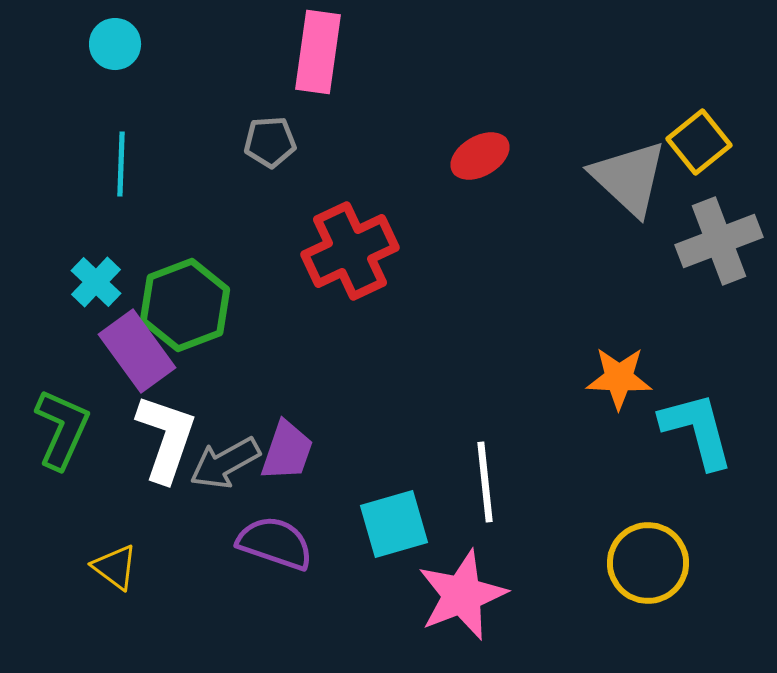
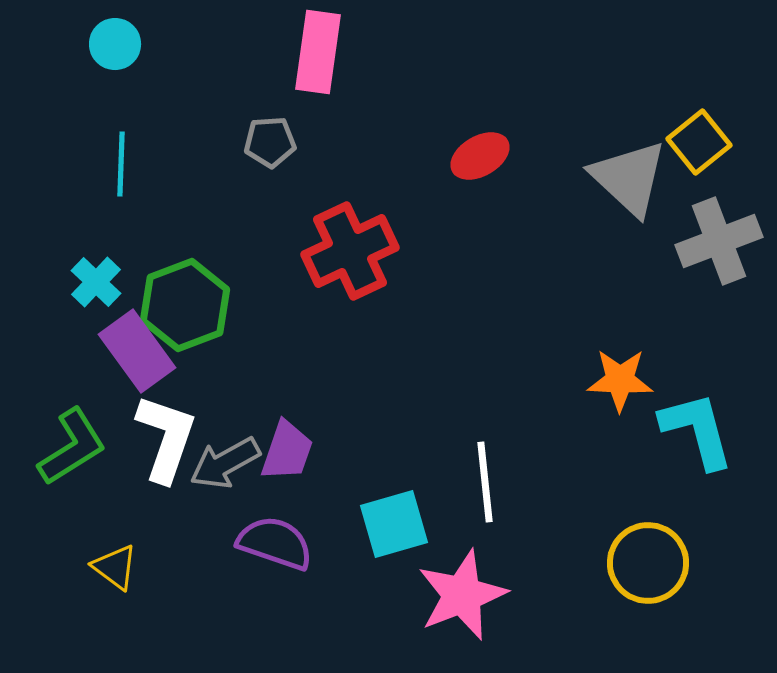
orange star: moved 1 px right, 2 px down
green L-shape: moved 10 px right, 18 px down; rotated 34 degrees clockwise
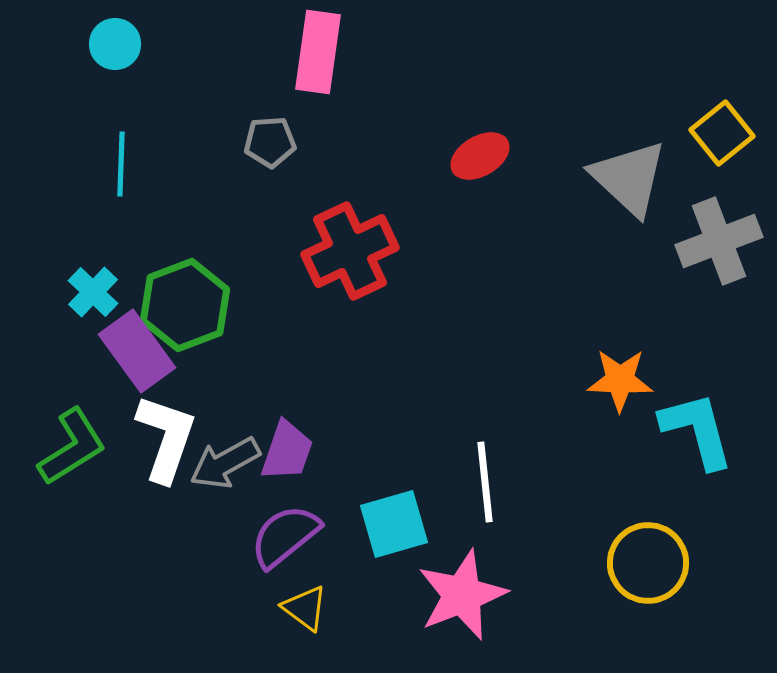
yellow square: moved 23 px right, 9 px up
cyan cross: moved 3 px left, 10 px down
purple semicircle: moved 10 px right, 7 px up; rotated 58 degrees counterclockwise
yellow triangle: moved 190 px right, 41 px down
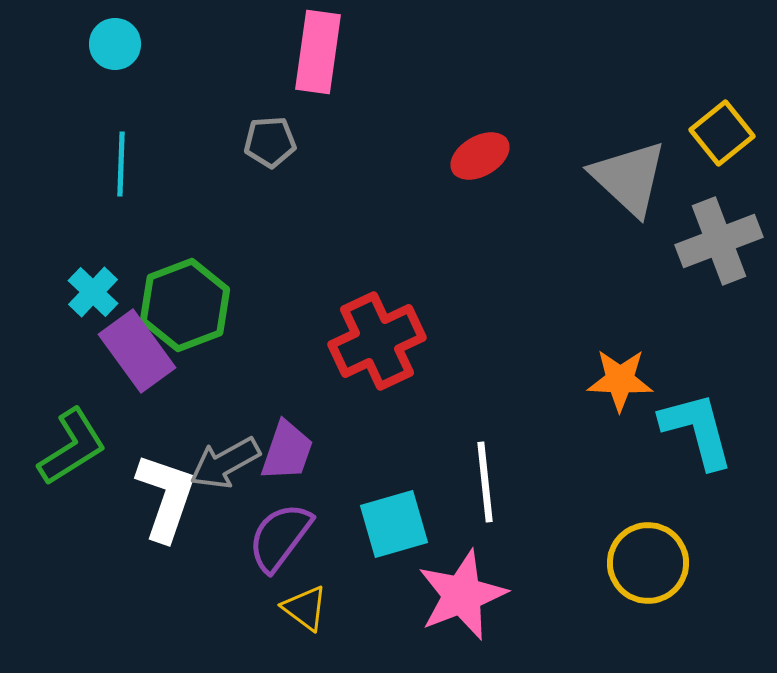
red cross: moved 27 px right, 90 px down
white L-shape: moved 59 px down
purple semicircle: moved 5 px left, 1 px down; rotated 14 degrees counterclockwise
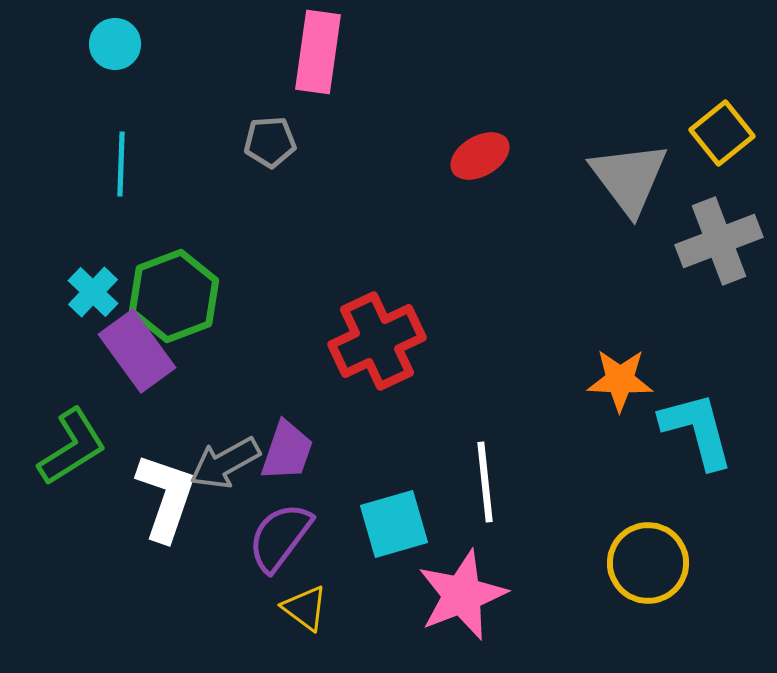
gray triangle: rotated 10 degrees clockwise
green hexagon: moved 11 px left, 9 px up
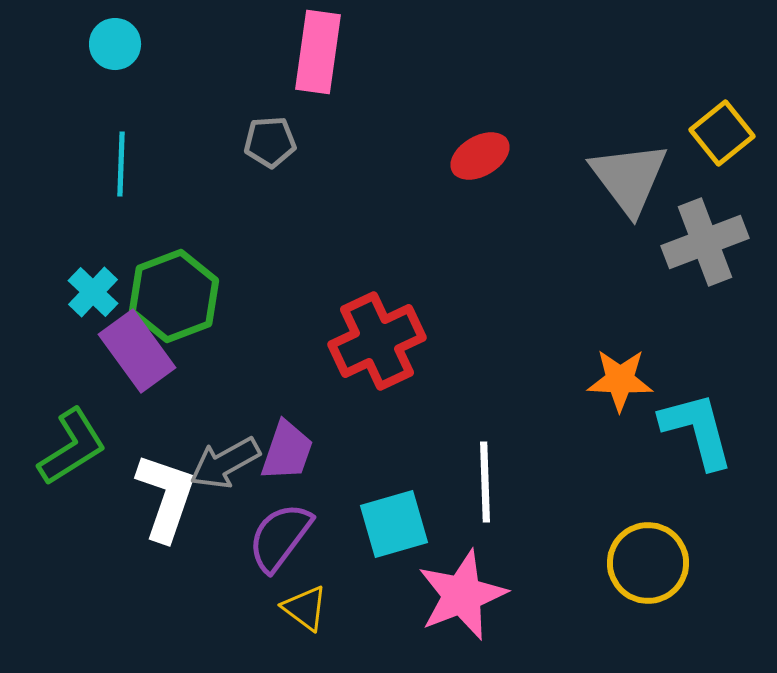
gray cross: moved 14 px left, 1 px down
white line: rotated 4 degrees clockwise
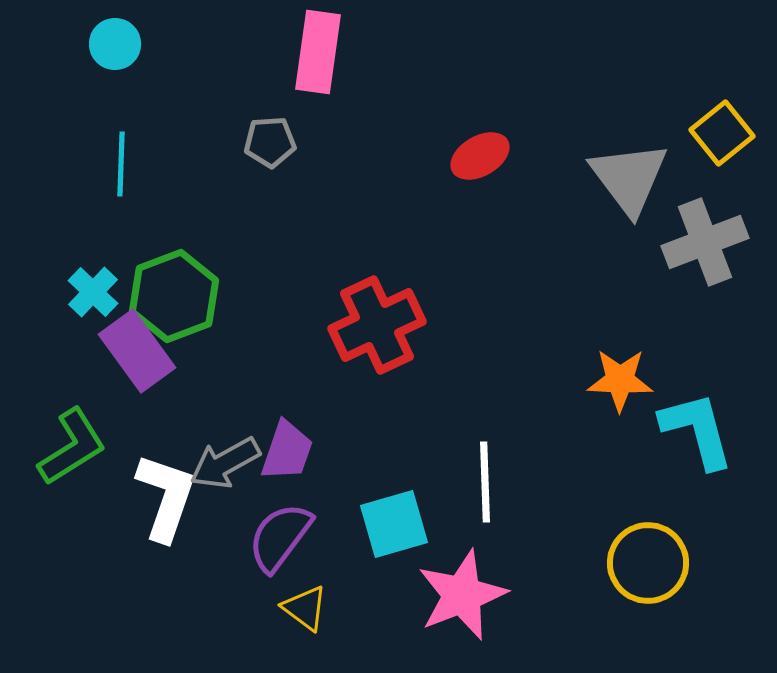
red cross: moved 16 px up
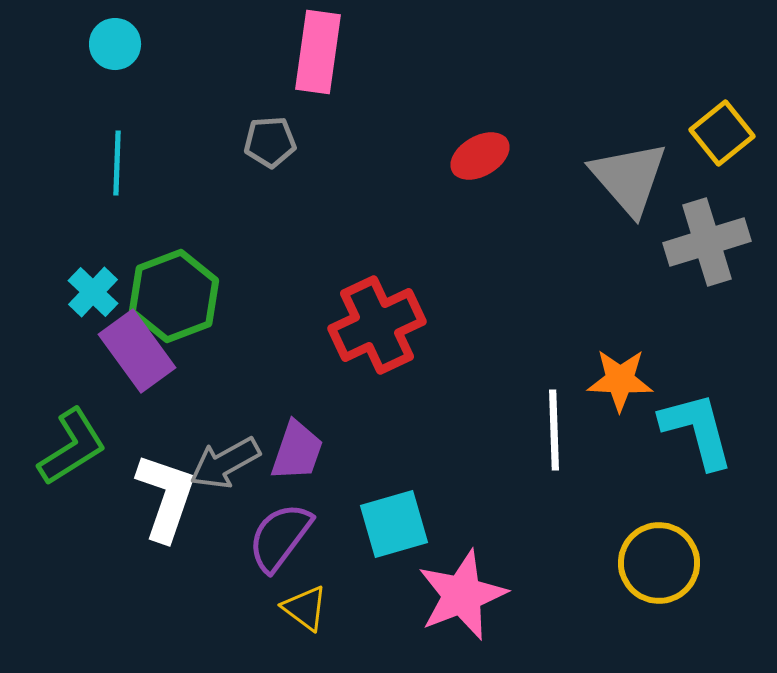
cyan line: moved 4 px left, 1 px up
gray triangle: rotated 4 degrees counterclockwise
gray cross: moved 2 px right; rotated 4 degrees clockwise
purple trapezoid: moved 10 px right
white line: moved 69 px right, 52 px up
yellow circle: moved 11 px right
